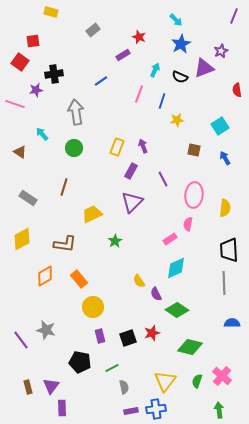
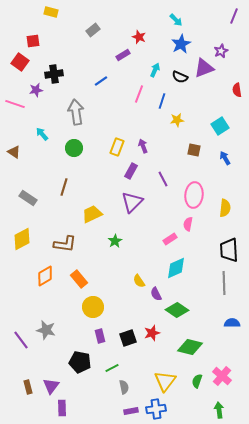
brown triangle at (20, 152): moved 6 px left
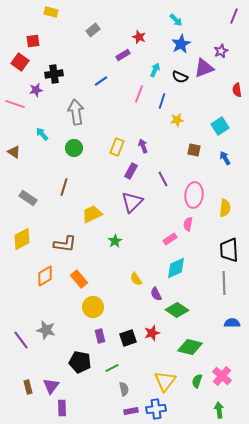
yellow semicircle at (139, 281): moved 3 px left, 2 px up
gray semicircle at (124, 387): moved 2 px down
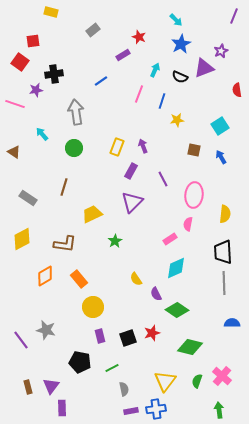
blue arrow at (225, 158): moved 4 px left, 1 px up
yellow semicircle at (225, 208): moved 6 px down
black trapezoid at (229, 250): moved 6 px left, 2 px down
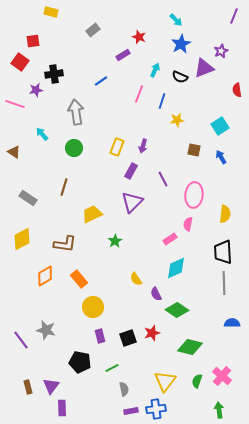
purple arrow at (143, 146): rotated 144 degrees counterclockwise
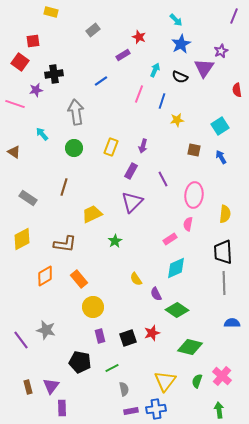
purple triangle at (204, 68): rotated 35 degrees counterclockwise
yellow rectangle at (117, 147): moved 6 px left
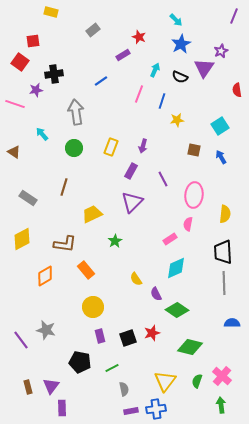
orange rectangle at (79, 279): moved 7 px right, 9 px up
green arrow at (219, 410): moved 2 px right, 5 px up
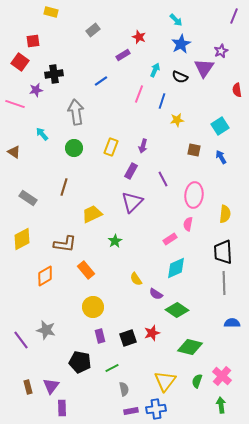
purple semicircle at (156, 294): rotated 32 degrees counterclockwise
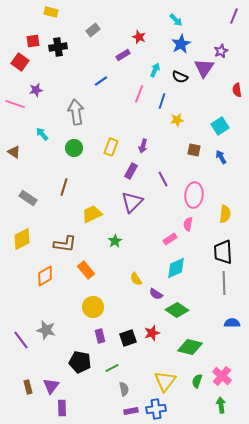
black cross at (54, 74): moved 4 px right, 27 px up
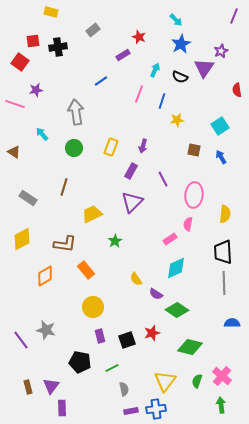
black square at (128, 338): moved 1 px left, 2 px down
